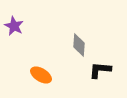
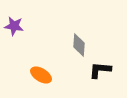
purple star: rotated 18 degrees counterclockwise
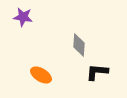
purple star: moved 9 px right, 9 px up
black L-shape: moved 3 px left, 2 px down
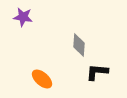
orange ellipse: moved 1 px right, 4 px down; rotated 10 degrees clockwise
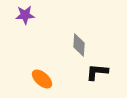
purple star: moved 2 px right, 2 px up; rotated 12 degrees counterclockwise
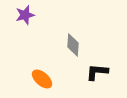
purple star: rotated 12 degrees counterclockwise
gray diamond: moved 6 px left
